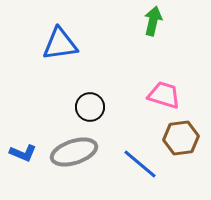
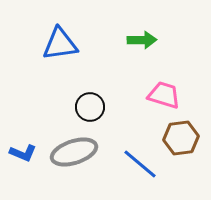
green arrow: moved 11 px left, 19 px down; rotated 76 degrees clockwise
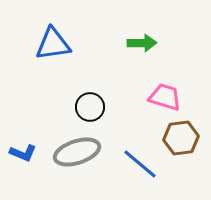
green arrow: moved 3 px down
blue triangle: moved 7 px left
pink trapezoid: moved 1 px right, 2 px down
gray ellipse: moved 3 px right
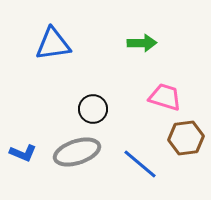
black circle: moved 3 px right, 2 px down
brown hexagon: moved 5 px right
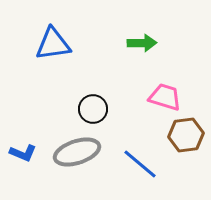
brown hexagon: moved 3 px up
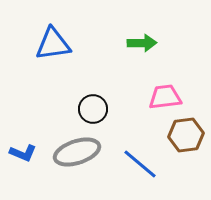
pink trapezoid: rotated 24 degrees counterclockwise
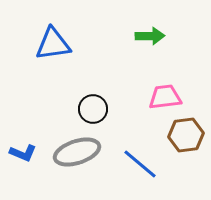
green arrow: moved 8 px right, 7 px up
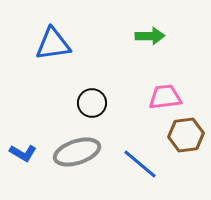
black circle: moved 1 px left, 6 px up
blue L-shape: rotated 8 degrees clockwise
